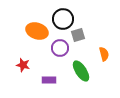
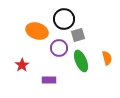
black circle: moved 1 px right
purple circle: moved 1 px left
orange semicircle: moved 3 px right, 4 px down
red star: moved 1 px left; rotated 24 degrees clockwise
green ellipse: moved 10 px up; rotated 10 degrees clockwise
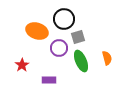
gray square: moved 2 px down
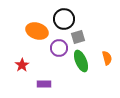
purple rectangle: moved 5 px left, 4 px down
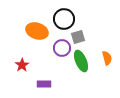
purple circle: moved 3 px right
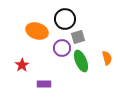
black circle: moved 1 px right
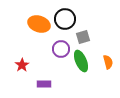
orange ellipse: moved 2 px right, 7 px up
gray square: moved 5 px right
purple circle: moved 1 px left, 1 px down
orange semicircle: moved 1 px right, 4 px down
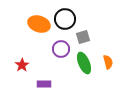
green ellipse: moved 3 px right, 2 px down
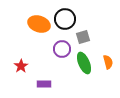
purple circle: moved 1 px right
red star: moved 1 px left, 1 px down
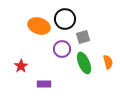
orange ellipse: moved 2 px down
